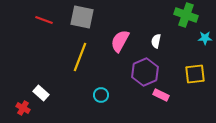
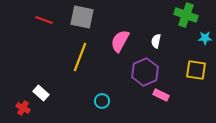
yellow square: moved 1 px right, 4 px up; rotated 15 degrees clockwise
cyan circle: moved 1 px right, 6 px down
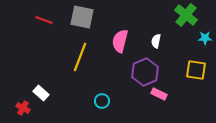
green cross: rotated 20 degrees clockwise
pink semicircle: rotated 15 degrees counterclockwise
pink rectangle: moved 2 px left, 1 px up
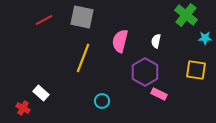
red line: rotated 48 degrees counterclockwise
yellow line: moved 3 px right, 1 px down
purple hexagon: rotated 8 degrees counterclockwise
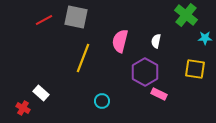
gray square: moved 6 px left
yellow square: moved 1 px left, 1 px up
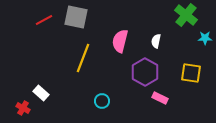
yellow square: moved 4 px left, 4 px down
pink rectangle: moved 1 px right, 4 px down
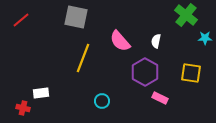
red line: moved 23 px left; rotated 12 degrees counterclockwise
pink semicircle: rotated 55 degrees counterclockwise
white rectangle: rotated 49 degrees counterclockwise
red cross: rotated 16 degrees counterclockwise
